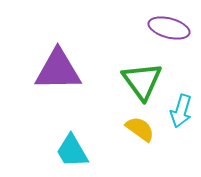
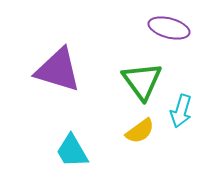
purple triangle: rotated 18 degrees clockwise
yellow semicircle: moved 2 px down; rotated 108 degrees clockwise
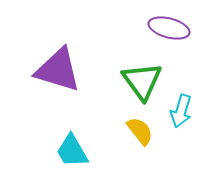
yellow semicircle: rotated 92 degrees counterclockwise
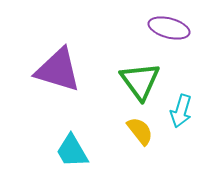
green triangle: moved 2 px left
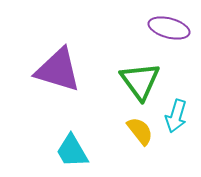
cyan arrow: moved 5 px left, 5 px down
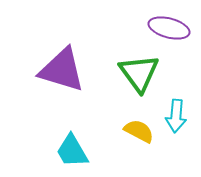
purple triangle: moved 4 px right
green triangle: moved 1 px left, 8 px up
cyan arrow: rotated 12 degrees counterclockwise
yellow semicircle: moved 1 px left; rotated 24 degrees counterclockwise
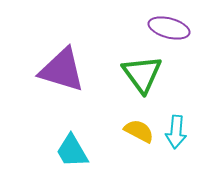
green triangle: moved 3 px right, 1 px down
cyan arrow: moved 16 px down
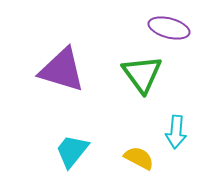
yellow semicircle: moved 27 px down
cyan trapezoid: rotated 69 degrees clockwise
